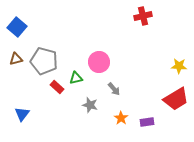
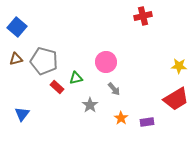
pink circle: moved 7 px right
gray star: rotated 21 degrees clockwise
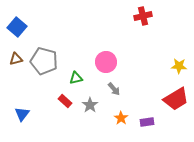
red rectangle: moved 8 px right, 14 px down
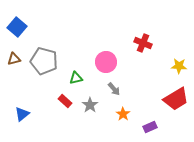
red cross: moved 27 px down; rotated 36 degrees clockwise
brown triangle: moved 2 px left
blue triangle: rotated 14 degrees clockwise
orange star: moved 2 px right, 4 px up
purple rectangle: moved 3 px right, 5 px down; rotated 16 degrees counterclockwise
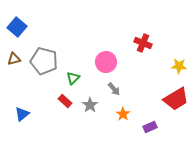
green triangle: moved 3 px left; rotated 32 degrees counterclockwise
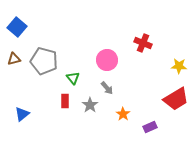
pink circle: moved 1 px right, 2 px up
green triangle: rotated 24 degrees counterclockwise
gray arrow: moved 7 px left, 1 px up
red rectangle: rotated 48 degrees clockwise
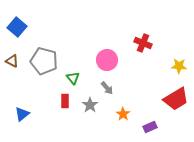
brown triangle: moved 2 px left, 2 px down; rotated 40 degrees clockwise
